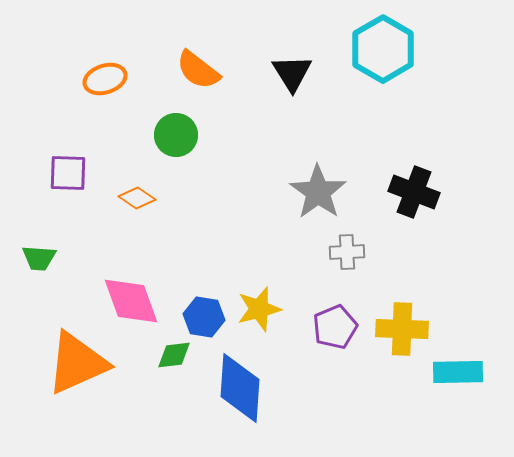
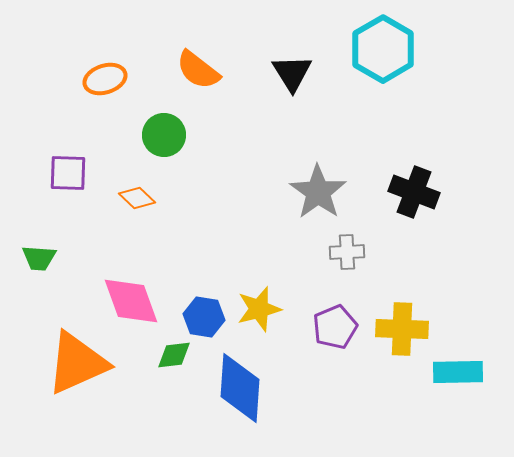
green circle: moved 12 px left
orange diamond: rotated 9 degrees clockwise
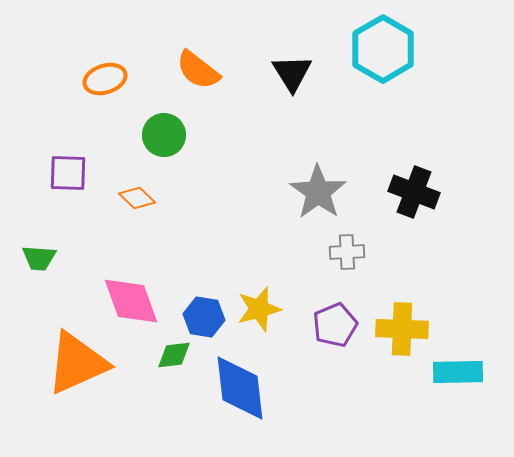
purple pentagon: moved 2 px up
blue diamond: rotated 10 degrees counterclockwise
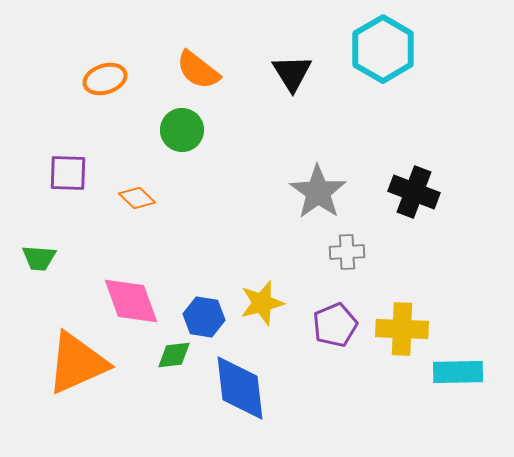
green circle: moved 18 px right, 5 px up
yellow star: moved 3 px right, 6 px up
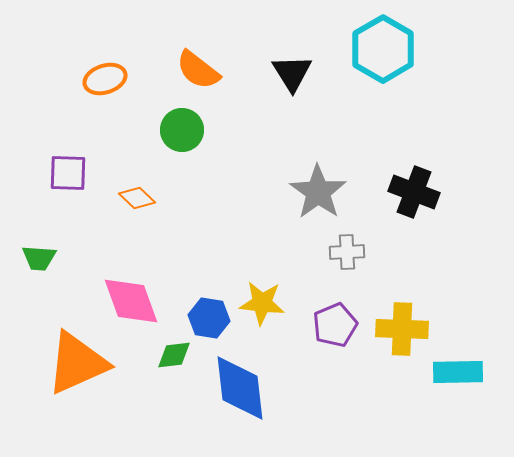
yellow star: rotated 21 degrees clockwise
blue hexagon: moved 5 px right, 1 px down
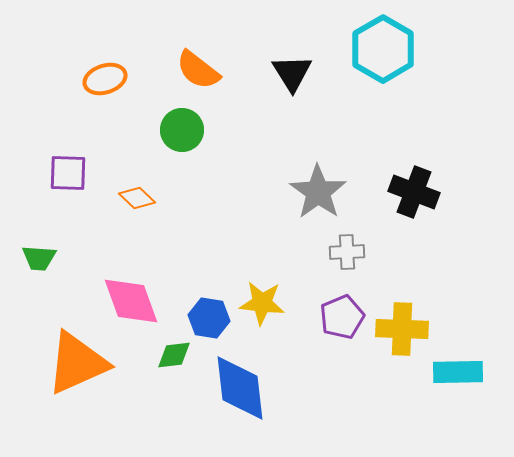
purple pentagon: moved 7 px right, 8 px up
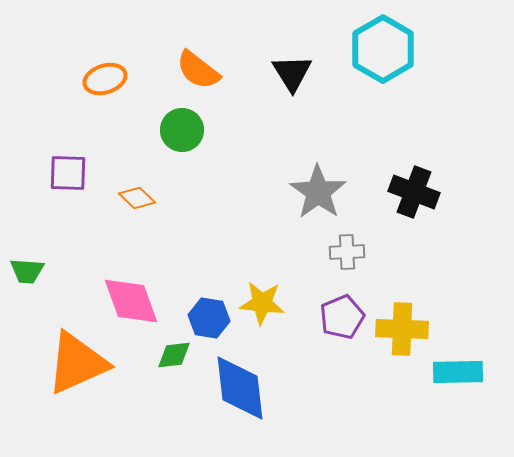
green trapezoid: moved 12 px left, 13 px down
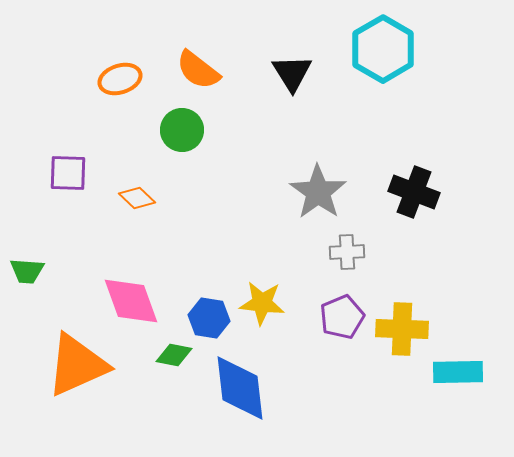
orange ellipse: moved 15 px right
green diamond: rotated 18 degrees clockwise
orange triangle: moved 2 px down
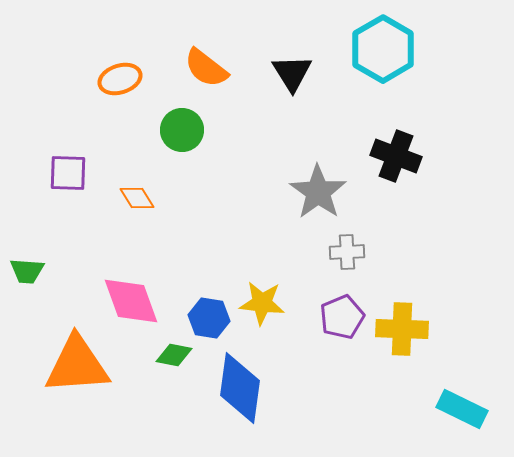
orange semicircle: moved 8 px right, 2 px up
black cross: moved 18 px left, 36 px up
orange diamond: rotated 15 degrees clockwise
orange triangle: rotated 20 degrees clockwise
cyan rectangle: moved 4 px right, 37 px down; rotated 27 degrees clockwise
blue diamond: rotated 14 degrees clockwise
